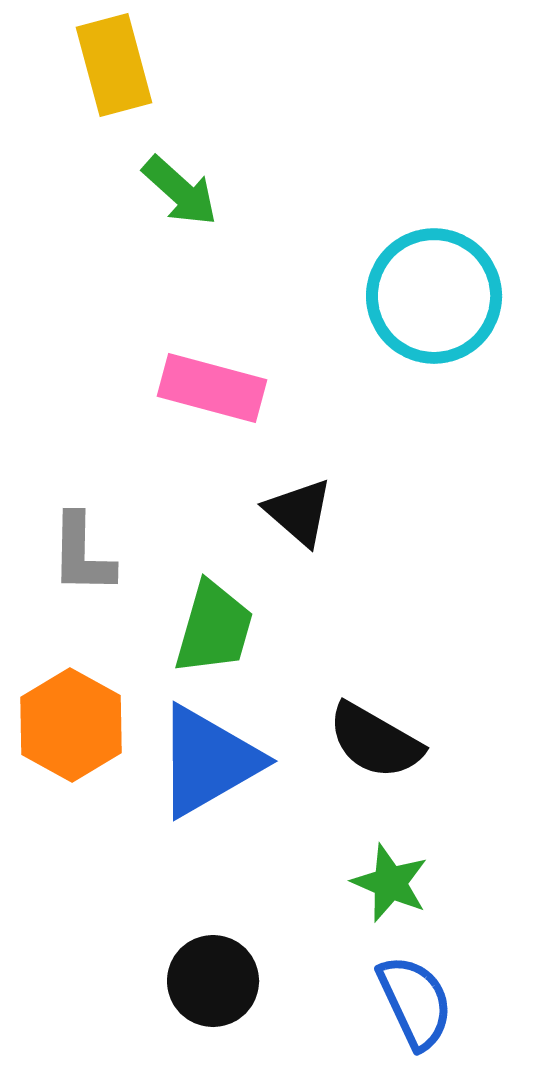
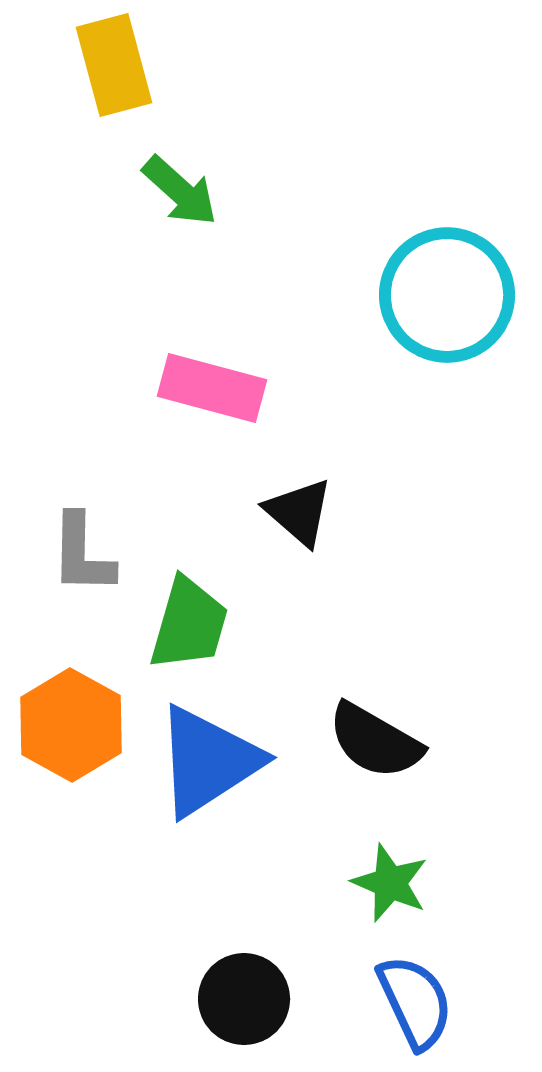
cyan circle: moved 13 px right, 1 px up
green trapezoid: moved 25 px left, 4 px up
blue triangle: rotated 3 degrees counterclockwise
black circle: moved 31 px right, 18 px down
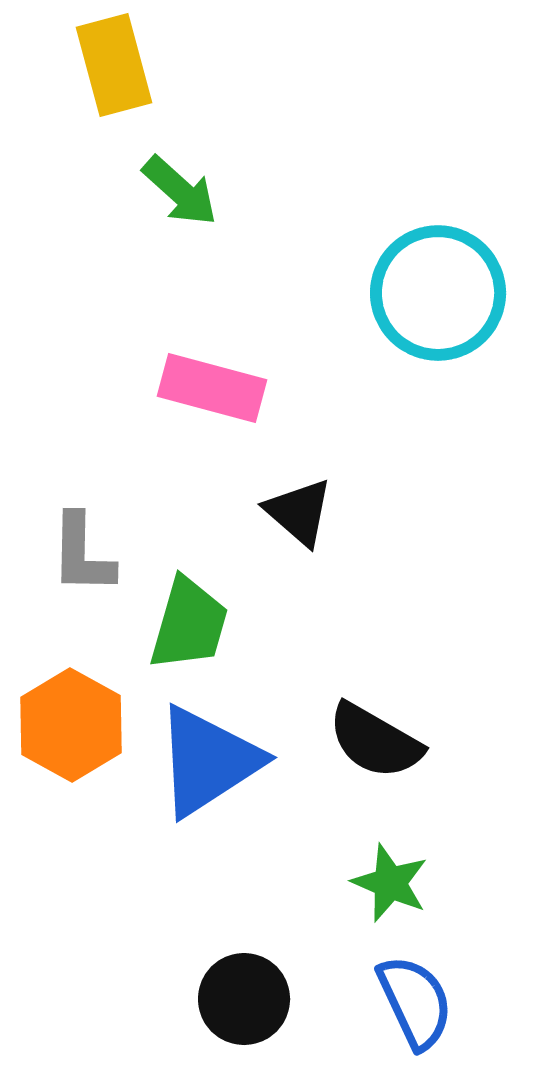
cyan circle: moved 9 px left, 2 px up
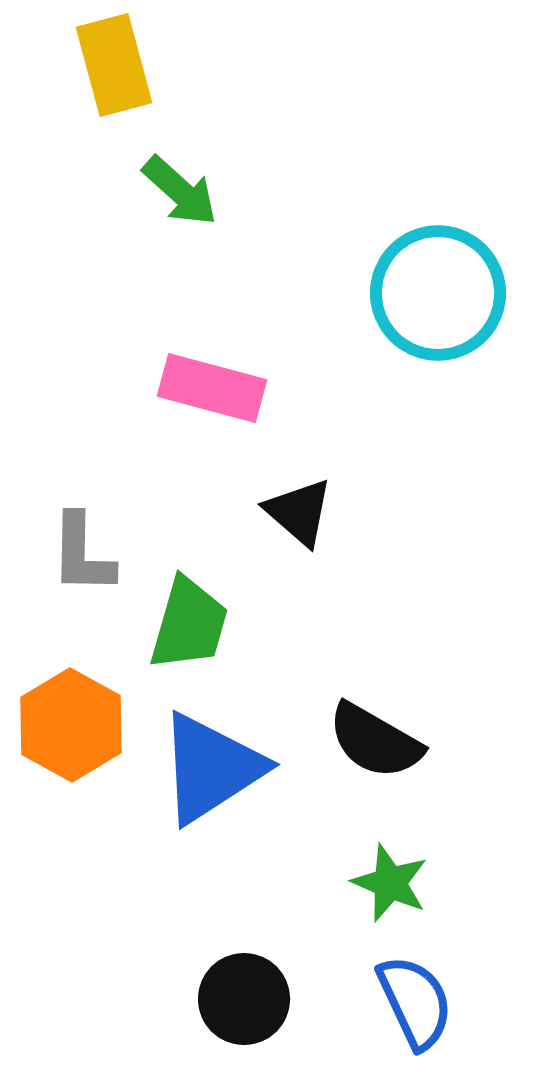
blue triangle: moved 3 px right, 7 px down
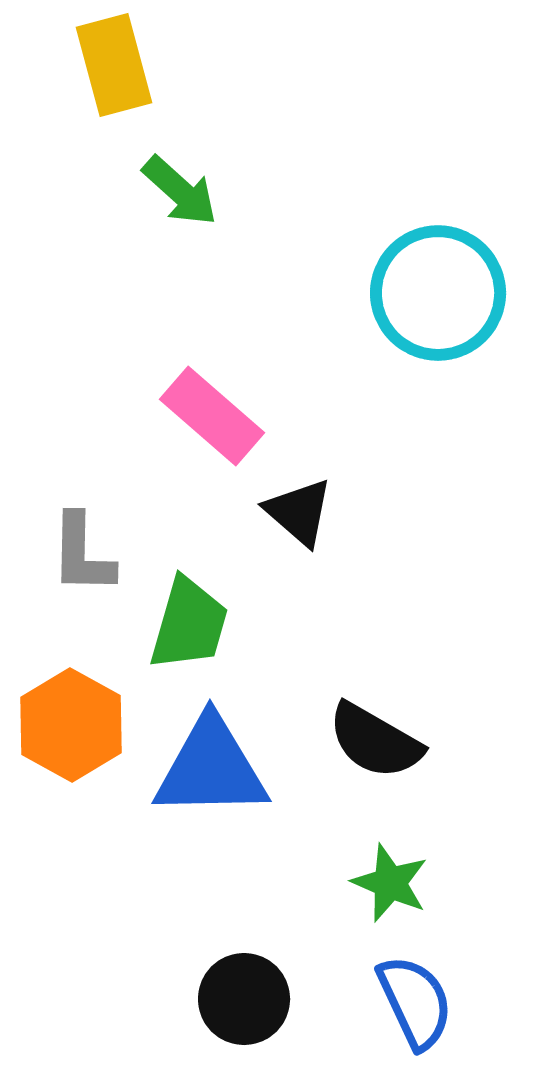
pink rectangle: moved 28 px down; rotated 26 degrees clockwise
blue triangle: rotated 32 degrees clockwise
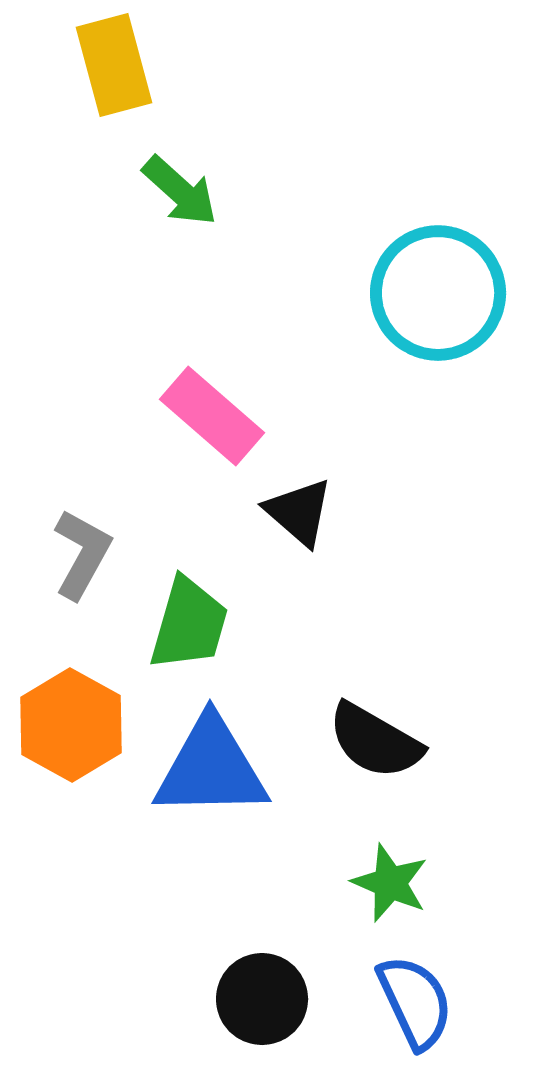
gray L-shape: rotated 152 degrees counterclockwise
black circle: moved 18 px right
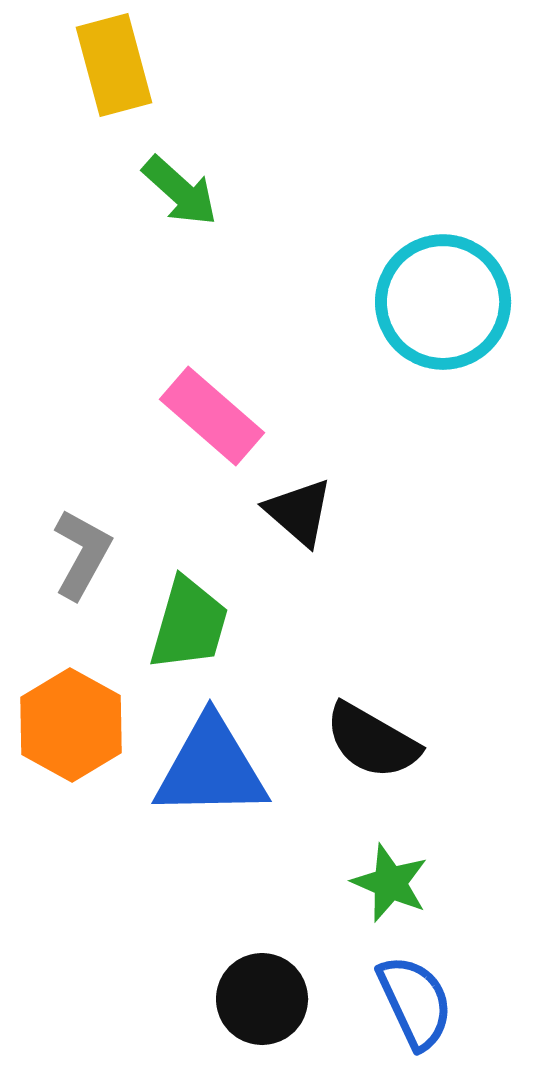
cyan circle: moved 5 px right, 9 px down
black semicircle: moved 3 px left
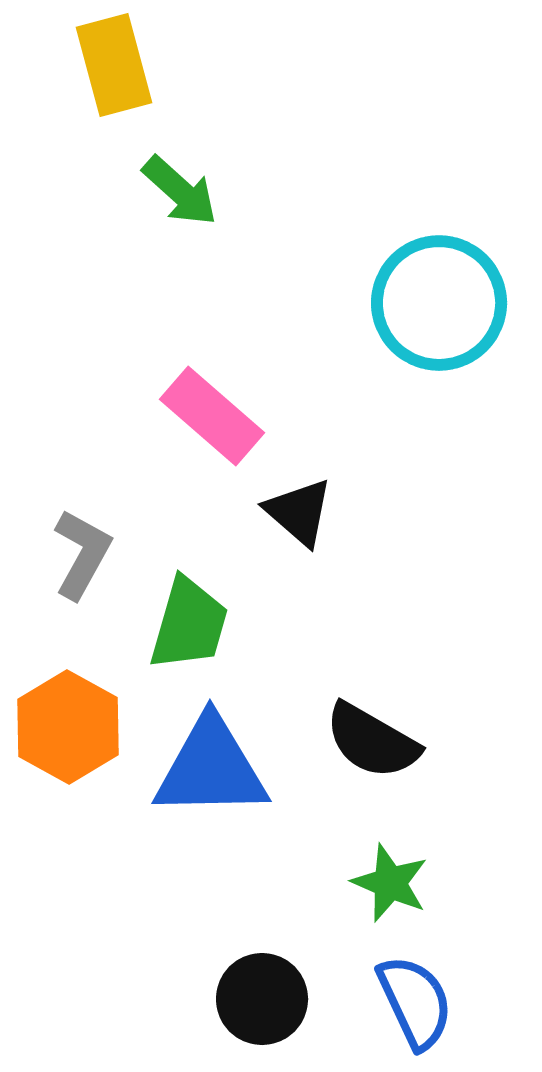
cyan circle: moved 4 px left, 1 px down
orange hexagon: moved 3 px left, 2 px down
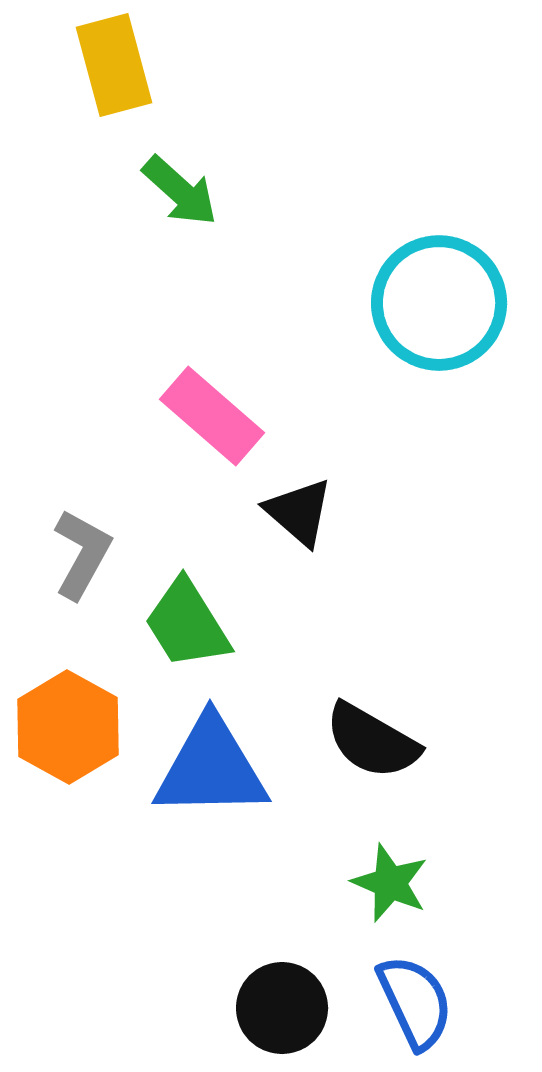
green trapezoid: moved 2 px left; rotated 132 degrees clockwise
black circle: moved 20 px right, 9 px down
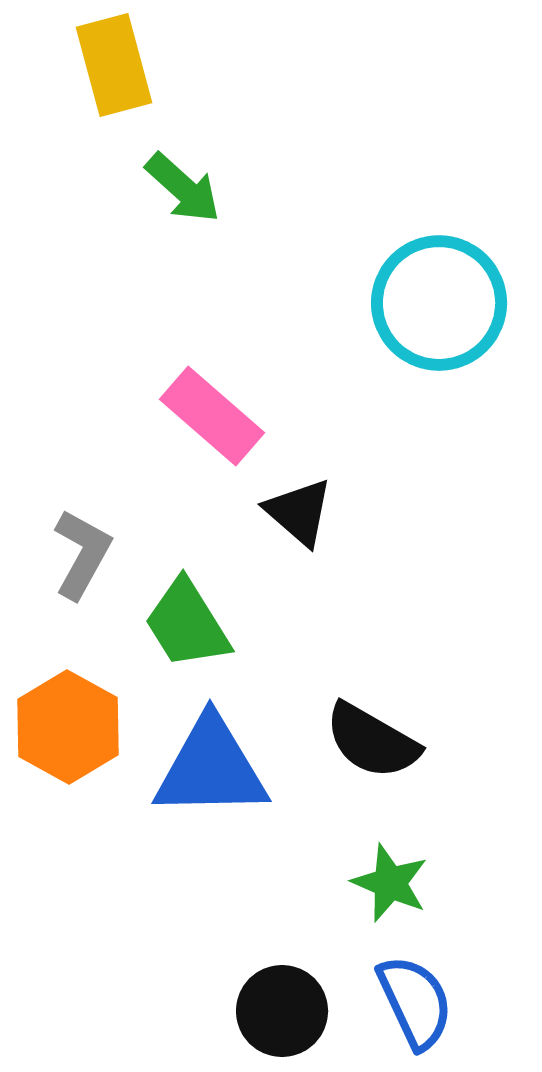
green arrow: moved 3 px right, 3 px up
black circle: moved 3 px down
